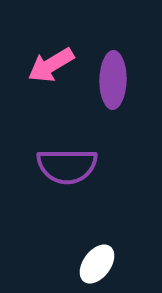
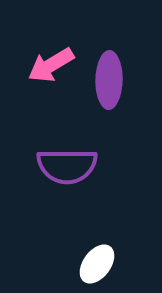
purple ellipse: moved 4 px left
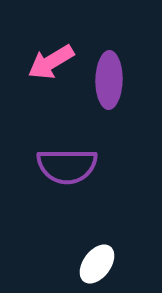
pink arrow: moved 3 px up
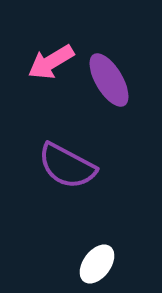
purple ellipse: rotated 32 degrees counterclockwise
purple semicircle: rotated 28 degrees clockwise
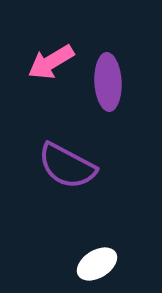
purple ellipse: moved 1 px left, 2 px down; rotated 28 degrees clockwise
white ellipse: rotated 21 degrees clockwise
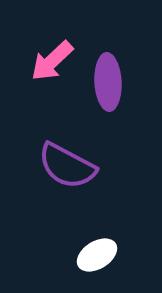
pink arrow: moved 1 px right, 1 px up; rotated 12 degrees counterclockwise
white ellipse: moved 9 px up
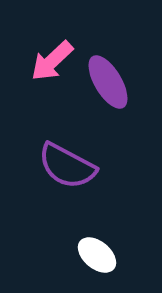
purple ellipse: rotated 28 degrees counterclockwise
white ellipse: rotated 72 degrees clockwise
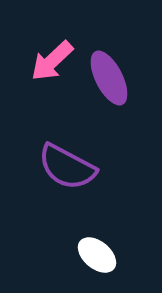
purple ellipse: moved 1 px right, 4 px up; rotated 4 degrees clockwise
purple semicircle: moved 1 px down
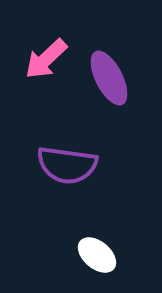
pink arrow: moved 6 px left, 2 px up
purple semicircle: moved 2 px up; rotated 20 degrees counterclockwise
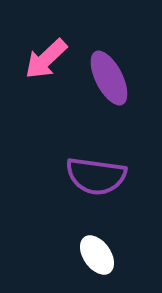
purple semicircle: moved 29 px right, 11 px down
white ellipse: rotated 15 degrees clockwise
